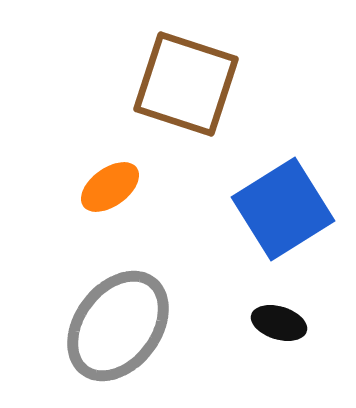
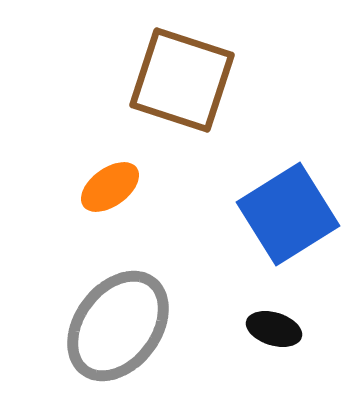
brown square: moved 4 px left, 4 px up
blue square: moved 5 px right, 5 px down
black ellipse: moved 5 px left, 6 px down
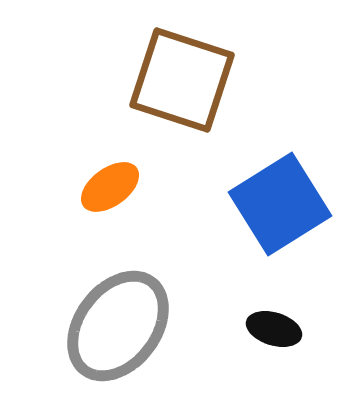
blue square: moved 8 px left, 10 px up
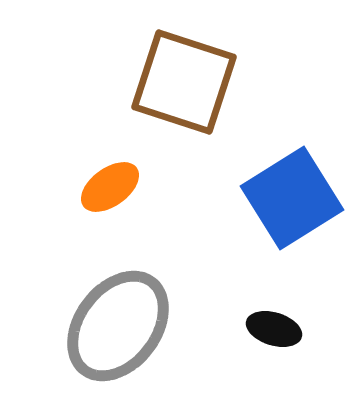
brown square: moved 2 px right, 2 px down
blue square: moved 12 px right, 6 px up
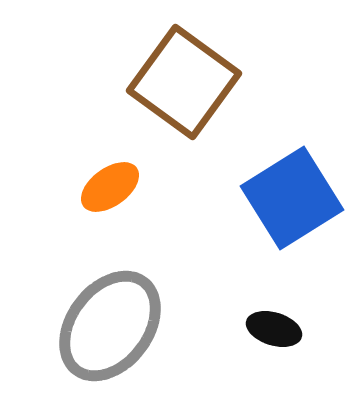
brown square: rotated 18 degrees clockwise
gray ellipse: moved 8 px left
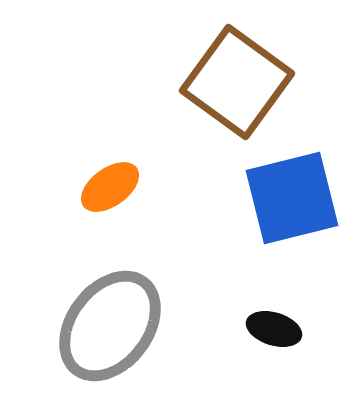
brown square: moved 53 px right
blue square: rotated 18 degrees clockwise
